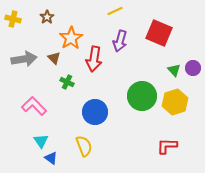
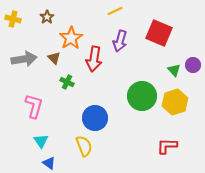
purple circle: moved 3 px up
pink L-shape: rotated 60 degrees clockwise
blue circle: moved 6 px down
blue triangle: moved 2 px left, 5 px down
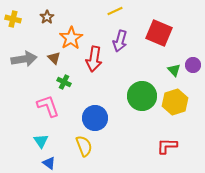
green cross: moved 3 px left
pink L-shape: moved 14 px right; rotated 35 degrees counterclockwise
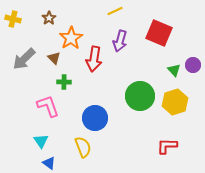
brown star: moved 2 px right, 1 px down
gray arrow: rotated 145 degrees clockwise
green cross: rotated 24 degrees counterclockwise
green circle: moved 2 px left
yellow semicircle: moved 1 px left, 1 px down
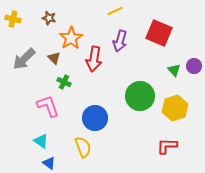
brown star: rotated 24 degrees counterclockwise
purple circle: moved 1 px right, 1 px down
green cross: rotated 24 degrees clockwise
yellow hexagon: moved 6 px down
cyan triangle: rotated 21 degrees counterclockwise
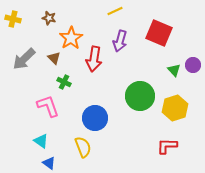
purple circle: moved 1 px left, 1 px up
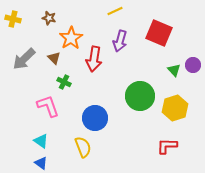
blue triangle: moved 8 px left
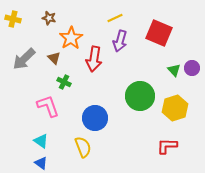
yellow line: moved 7 px down
purple circle: moved 1 px left, 3 px down
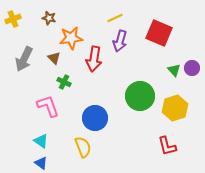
yellow cross: rotated 35 degrees counterclockwise
orange star: rotated 25 degrees clockwise
gray arrow: rotated 20 degrees counterclockwise
red L-shape: rotated 105 degrees counterclockwise
